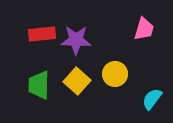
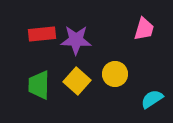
cyan semicircle: rotated 20 degrees clockwise
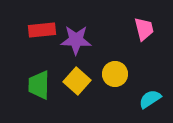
pink trapezoid: rotated 30 degrees counterclockwise
red rectangle: moved 4 px up
cyan semicircle: moved 2 px left
